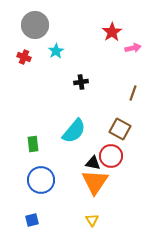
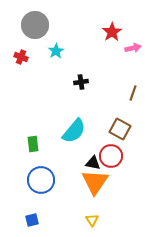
red cross: moved 3 px left
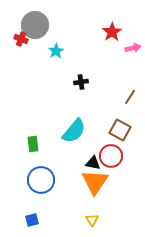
red cross: moved 18 px up
brown line: moved 3 px left, 4 px down; rotated 14 degrees clockwise
brown square: moved 1 px down
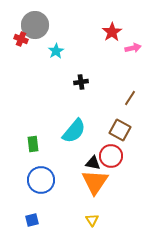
brown line: moved 1 px down
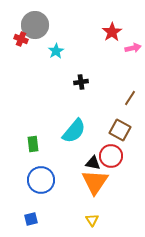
blue square: moved 1 px left, 1 px up
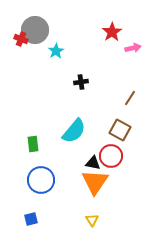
gray circle: moved 5 px down
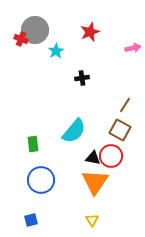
red star: moved 22 px left; rotated 12 degrees clockwise
black cross: moved 1 px right, 4 px up
brown line: moved 5 px left, 7 px down
black triangle: moved 5 px up
blue square: moved 1 px down
